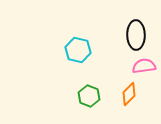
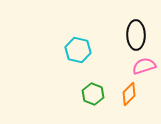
pink semicircle: rotated 10 degrees counterclockwise
green hexagon: moved 4 px right, 2 px up
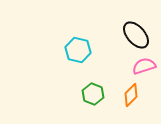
black ellipse: rotated 40 degrees counterclockwise
orange diamond: moved 2 px right, 1 px down
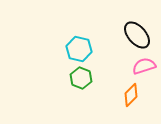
black ellipse: moved 1 px right
cyan hexagon: moved 1 px right, 1 px up
green hexagon: moved 12 px left, 16 px up
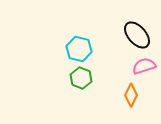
orange diamond: rotated 20 degrees counterclockwise
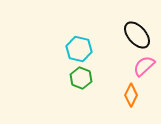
pink semicircle: rotated 25 degrees counterclockwise
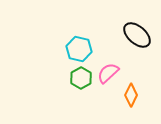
black ellipse: rotated 8 degrees counterclockwise
pink semicircle: moved 36 px left, 7 px down
green hexagon: rotated 10 degrees clockwise
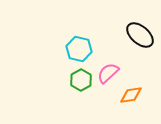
black ellipse: moved 3 px right
green hexagon: moved 2 px down
orange diamond: rotated 55 degrees clockwise
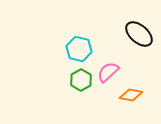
black ellipse: moved 1 px left, 1 px up
pink semicircle: moved 1 px up
orange diamond: rotated 20 degrees clockwise
